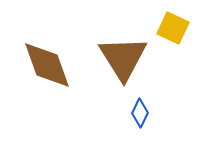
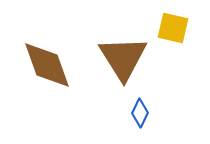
yellow square: rotated 12 degrees counterclockwise
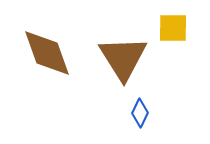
yellow square: rotated 12 degrees counterclockwise
brown diamond: moved 12 px up
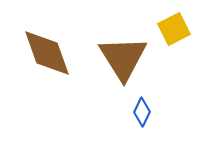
yellow square: moved 1 px right, 1 px down; rotated 28 degrees counterclockwise
blue diamond: moved 2 px right, 1 px up
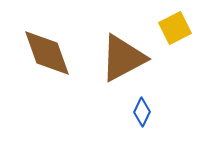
yellow square: moved 1 px right, 1 px up
brown triangle: rotated 34 degrees clockwise
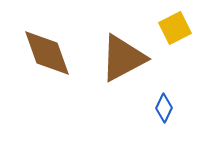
blue diamond: moved 22 px right, 4 px up
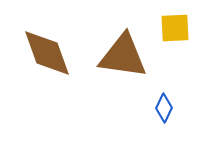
yellow square: rotated 24 degrees clockwise
brown triangle: moved 2 px up; rotated 36 degrees clockwise
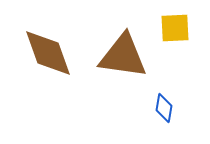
brown diamond: moved 1 px right
blue diamond: rotated 16 degrees counterclockwise
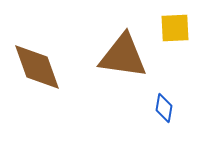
brown diamond: moved 11 px left, 14 px down
